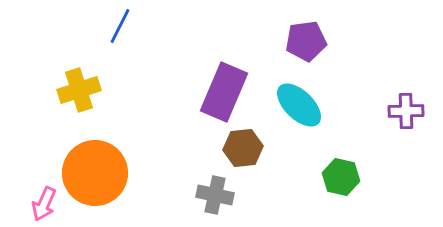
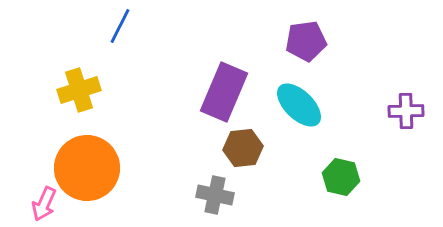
orange circle: moved 8 px left, 5 px up
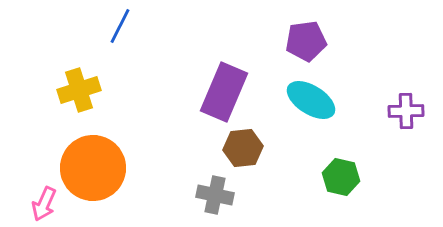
cyan ellipse: moved 12 px right, 5 px up; rotated 12 degrees counterclockwise
orange circle: moved 6 px right
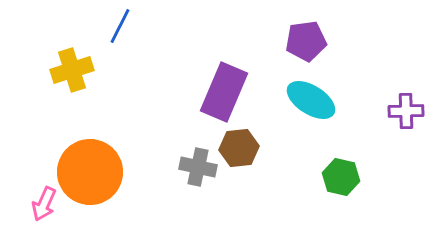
yellow cross: moved 7 px left, 20 px up
brown hexagon: moved 4 px left
orange circle: moved 3 px left, 4 px down
gray cross: moved 17 px left, 28 px up
